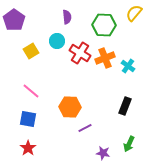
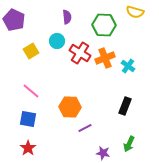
yellow semicircle: moved 1 px right, 1 px up; rotated 114 degrees counterclockwise
purple pentagon: rotated 10 degrees counterclockwise
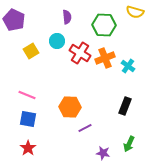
pink line: moved 4 px left, 4 px down; rotated 18 degrees counterclockwise
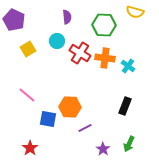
yellow square: moved 3 px left, 2 px up
orange cross: rotated 30 degrees clockwise
pink line: rotated 18 degrees clockwise
blue square: moved 20 px right
red star: moved 2 px right
purple star: moved 4 px up; rotated 24 degrees clockwise
